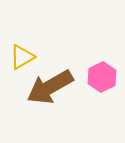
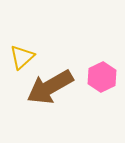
yellow triangle: rotated 12 degrees counterclockwise
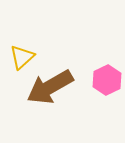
pink hexagon: moved 5 px right, 3 px down
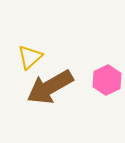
yellow triangle: moved 8 px right
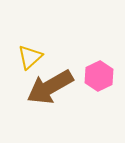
pink hexagon: moved 8 px left, 4 px up
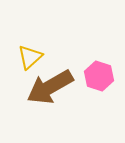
pink hexagon: rotated 16 degrees counterclockwise
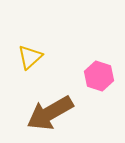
brown arrow: moved 26 px down
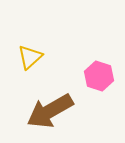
brown arrow: moved 2 px up
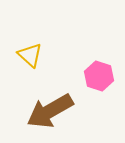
yellow triangle: moved 2 px up; rotated 36 degrees counterclockwise
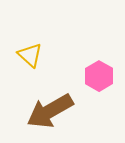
pink hexagon: rotated 12 degrees clockwise
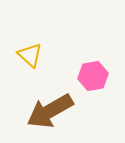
pink hexagon: moved 6 px left; rotated 20 degrees clockwise
